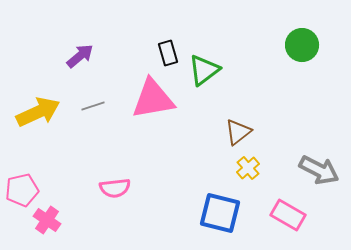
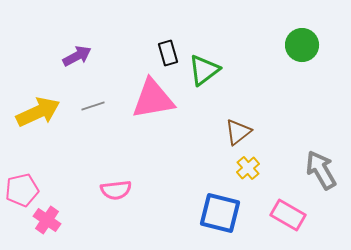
purple arrow: moved 3 px left; rotated 12 degrees clockwise
gray arrow: moved 2 px right; rotated 147 degrees counterclockwise
pink semicircle: moved 1 px right, 2 px down
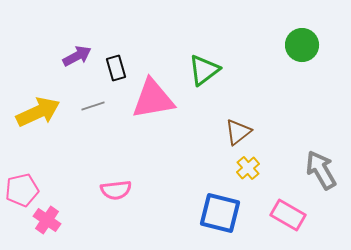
black rectangle: moved 52 px left, 15 px down
